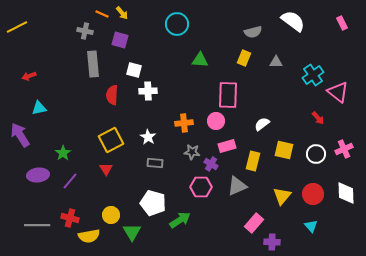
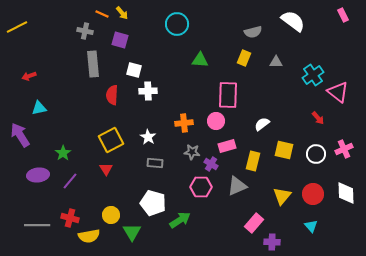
pink rectangle at (342, 23): moved 1 px right, 8 px up
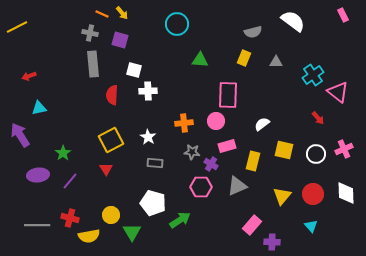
gray cross at (85, 31): moved 5 px right, 2 px down
pink rectangle at (254, 223): moved 2 px left, 2 px down
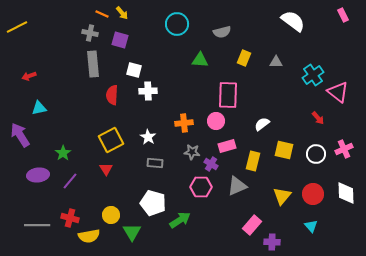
gray semicircle at (253, 32): moved 31 px left
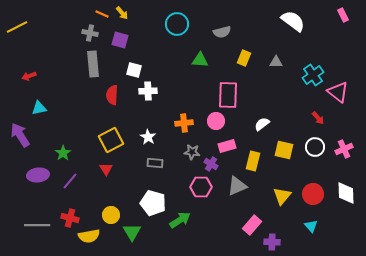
white circle at (316, 154): moved 1 px left, 7 px up
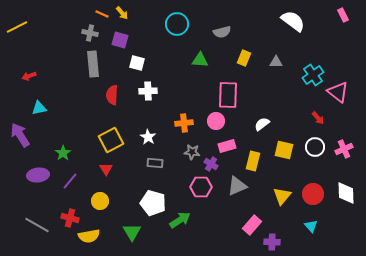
white square at (134, 70): moved 3 px right, 7 px up
yellow circle at (111, 215): moved 11 px left, 14 px up
gray line at (37, 225): rotated 30 degrees clockwise
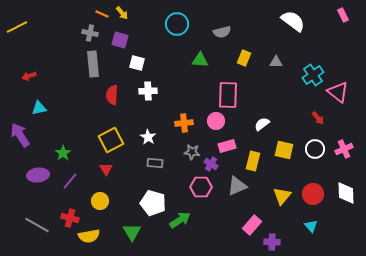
white circle at (315, 147): moved 2 px down
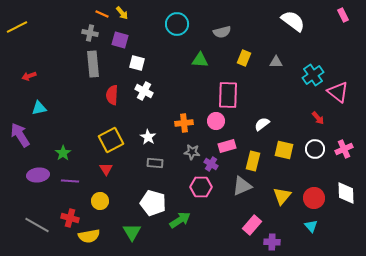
white cross at (148, 91): moved 4 px left; rotated 30 degrees clockwise
purple line at (70, 181): rotated 54 degrees clockwise
gray triangle at (237, 186): moved 5 px right
red circle at (313, 194): moved 1 px right, 4 px down
